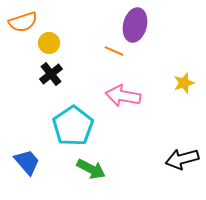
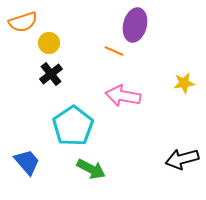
yellow star: rotated 10 degrees clockwise
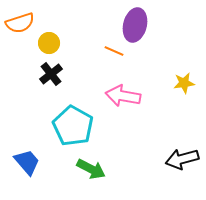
orange semicircle: moved 3 px left, 1 px down
cyan pentagon: rotated 9 degrees counterclockwise
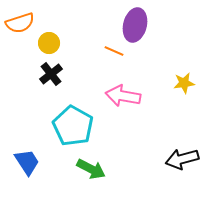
blue trapezoid: rotated 8 degrees clockwise
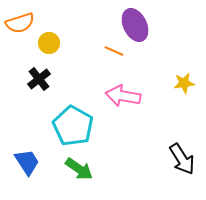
purple ellipse: rotated 40 degrees counterclockwise
black cross: moved 12 px left, 5 px down
black arrow: rotated 108 degrees counterclockwise
green arrow: moved 12 px left; rotated 8 degrees clockwise
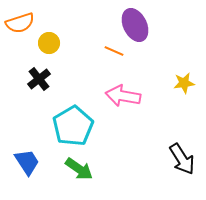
cyan pentagon: rotated 12 degrees clockwise
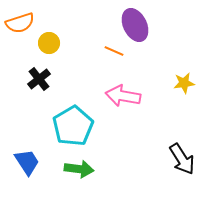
green arrow: rotated 28 degrees counterclockwise
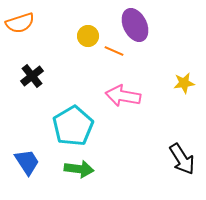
yellow circle: moved 39 px right, 7 px up
black cross: moved 7 px left, 3 px up
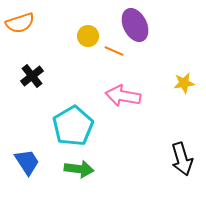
black arrow: rotated 16 degrees clockwise
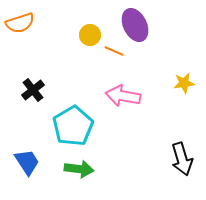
yellow circle: moved 2 px right, 1 px up
black cross: moved 1 px right, 14 px down
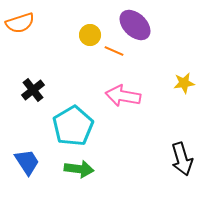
purple ellipse: rotated 20 degrees counterclockwise
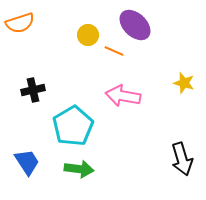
yellow circle: moved 2 px left
yellow star: rotated 25 degrees clockwise
black cross: rotated 25 degrees clockwise
